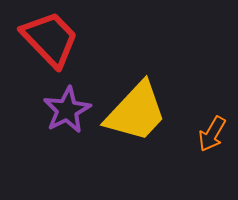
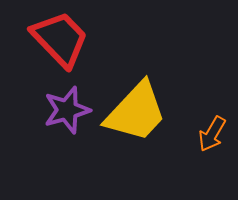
red trapezoid: moved 10 px right
purple star: rotated 12 degrees clockwise
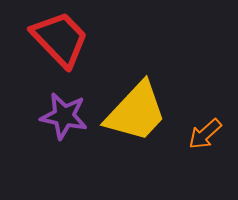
purple star: moved 3 px left, 6 px down; rotated 27 degrees clockwise
orange arrow: moved 7 px left; rotated 18 degrees clockwise
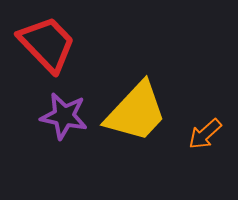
red trapezoid: moved 13 px left, 5 px down
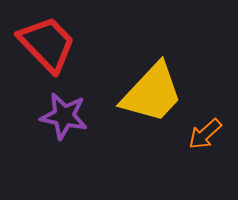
yellow trapezoid: moved 16 px right, 19 px up
